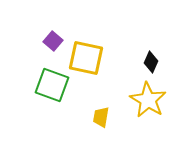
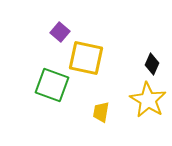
purple square: moved 7 px right, 9 px up
black diamond: moved 1 px right, 2 px down
yellow trapezoid: moved 5 px up
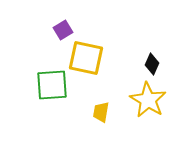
purple square: moved 3 px right, 2 px up; rotated 18 degrees clockwise
green square: rotated 24 degrees counterclockwise
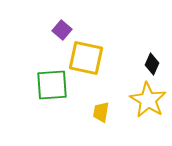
purple square: moved 1 px left; rotated 18 degrees counterclockwise
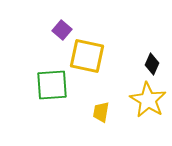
yellow square: moved 1 px right, 2 px up
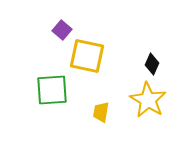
green square: moved 5 px down
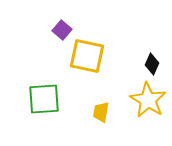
green square: moved 8 px left, 9 px down
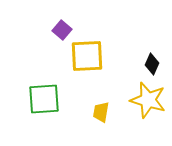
yellow square: rotated 15 degrees counterclockwise
yellow star: rotated 15 degrees counterclockwise
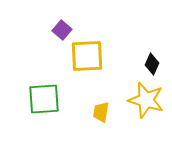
yellow star: moved 2 px left
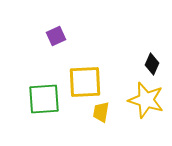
purple square: moved 6 px left, 6 px down; rotated 24 degrees clockwise
yellow square: moved 2 px left, 26 px down
